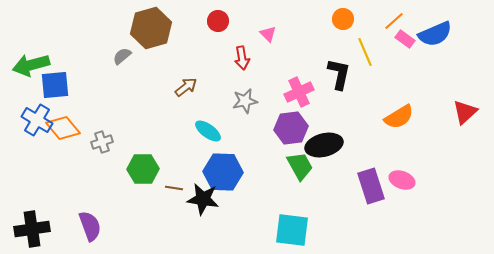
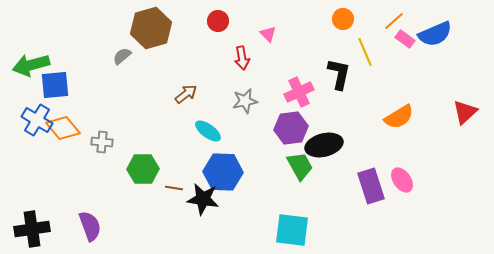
brown arrow: moved 7 px down
gray cross: rotated 25 degrees clockwise
pink ellipse: rotated 35 degrees clockwise
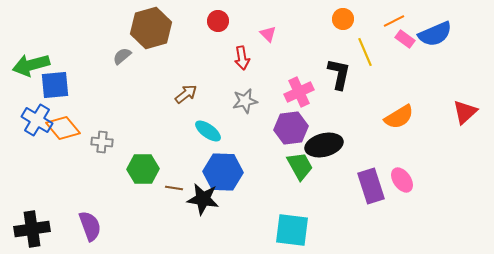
orange line: rotated 15 degrees clockwise
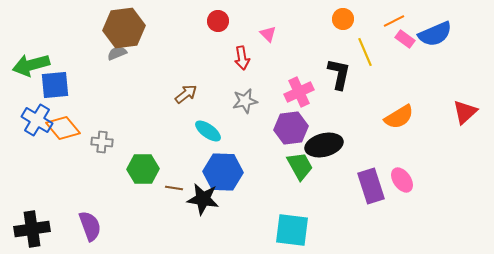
brown hexagon: moved 27 px left; rotated 9 degrees clockwise
gray semicircle: moved 5 px left, 3 px up; rotated 18 degrees clockwise
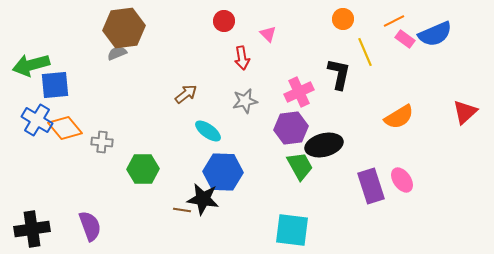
red circle: moved 6 px right
orange diamond: moved 2 px right
brown line: moved 8 px right, 22 px down
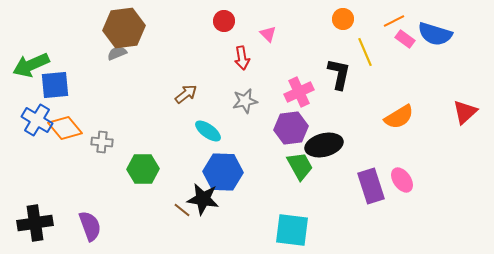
blue semicircle: rotated 40 degrees clockwise
green arrow: rotated 9 degrees counterclockwise
brown line: rotated 30 degrees clockwise
black cross: moved 3 px right, 6 px up
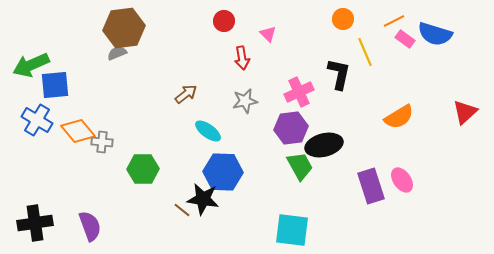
orange diamond: moved 13 px right, 3 px down
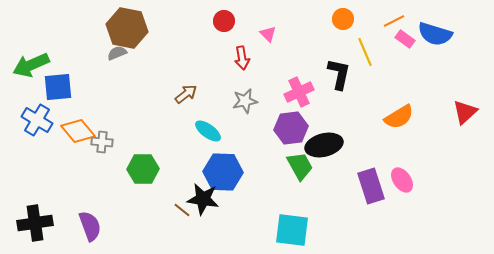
brown hexagon: moved 3 px right; rotated 18 degrees clockwise
blue square: moved 3 px right, 2 px down
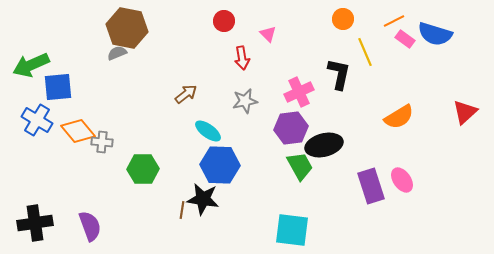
blue hexagon: moved 3 px left, 7 px up
brown line: rotated 60 degrees clockwise
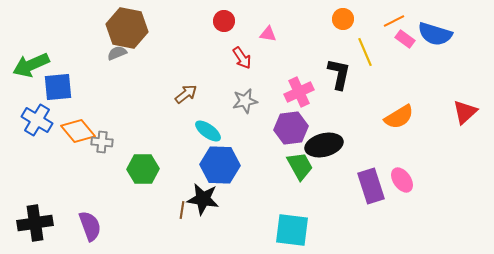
pink triangle: rotated 36 degrees counterclockwise
red arrow: rotated 25 degrees counterclockwise
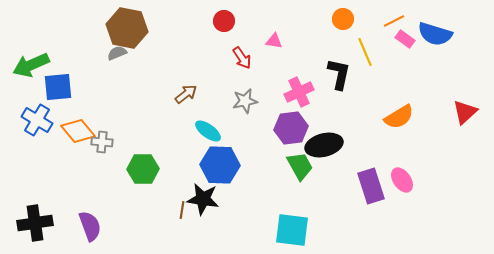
pink triangle: moved 6 px right, 7 px down
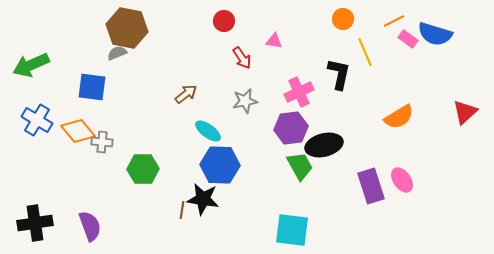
pink rectangle: moved 3 px right
blue square: moved 34 px right; rotated 12 degrees clockwise
